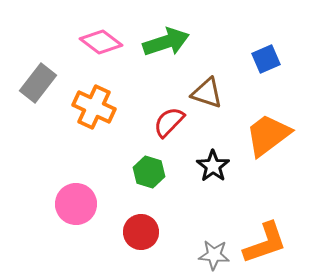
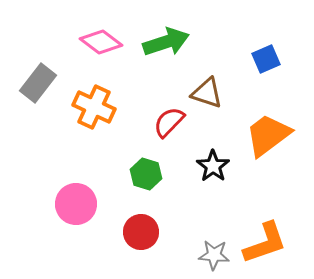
green hexagon: moved 3 px left, 2 px down
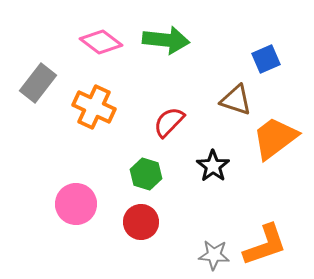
green arrow: moved 2 px up; rotated 24 degrees clockwise
brown triangle: moved 29 px right, 7 px down
orange trapezoid: moved 7 px right, 3 px down
red circle: moved 10 px up
orange L-shape: moved 2 px down
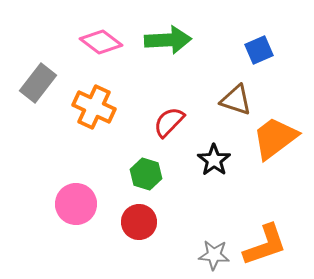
green arrow: moved 2 px right; rotated 9 degrees counterclockwise
blue square: moved 7 px left, 9 px up
black star: moved 1 px right, 6 px up
red circle: moved 2 px left
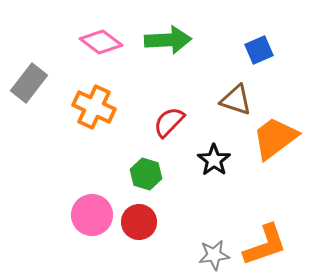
gray rectangle: moved 9 px left
pink circle: moved 16 px right, 11 px down
gray star: rotated 12 degrees counterclockwise
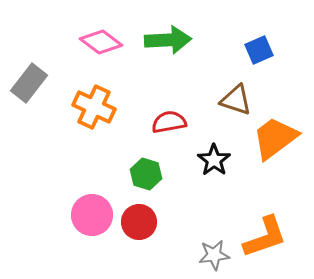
red semicircle: rotated 36 degrees clockwise
orange L-shape: moved 8 px up
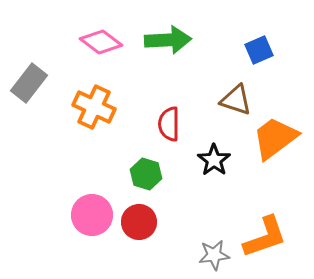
red semicircle: moved 2 px down; rotated 80 degrees counterclockwise
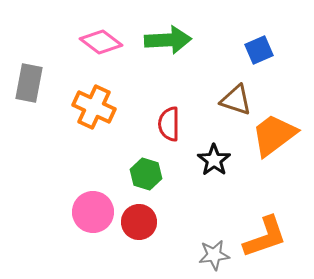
gray rectangle: rotated 27 degrees counterclockwise
orange trapezoid: moved 1 px left, 3 px up
pink circle: moved 1 px right, 3 px up
